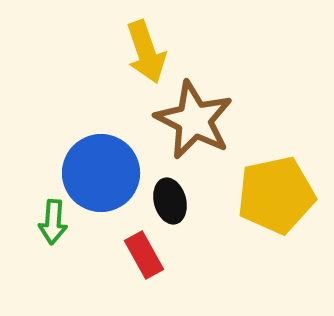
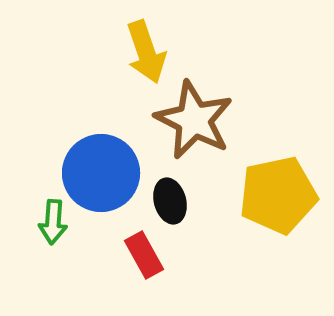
yellow pentagon: moved 2 px right
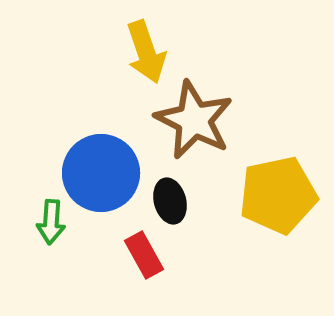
green arrow: moved 2 px left
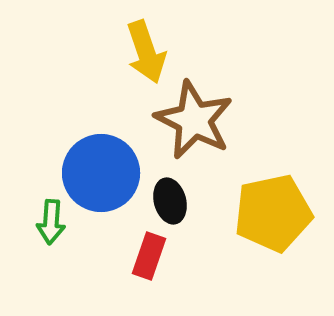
yellow pentagon: moved 5 px left, 18 px down
red rectangle: moved 5 px right, 1 px down; rotated 48 degrees clockwise
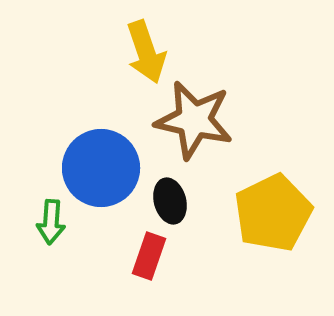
brown star: rotated 14 degrees counterclockwise
blue circle: moved 5 px up
yellow pentagon: rotated 14 degrees counterclockwise
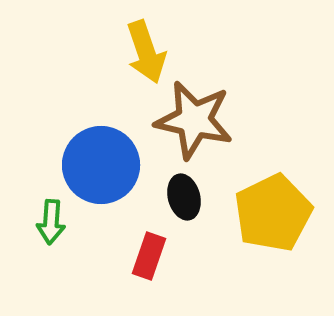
blue circle: moved 3 px up
black ellipse: moved 14 px right, 4 px up
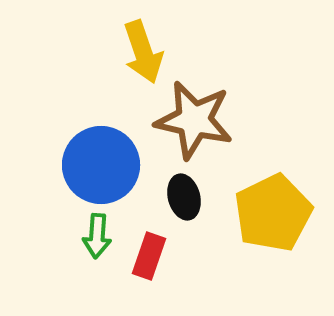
yellow arrow: moved 3 px left
green arrow: moved 46 px right, 14 px down
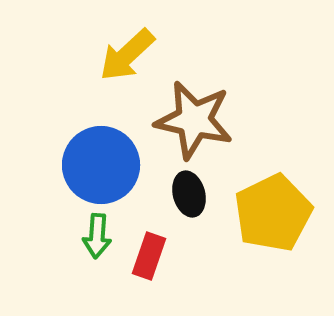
yellow arrow: moved 16 px left, 3 px down; rotated 66 degrees clockwise
black ellipse: moved 5 px right, 3 px up
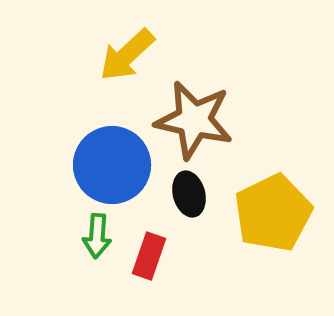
blue circle: moved 11 px right
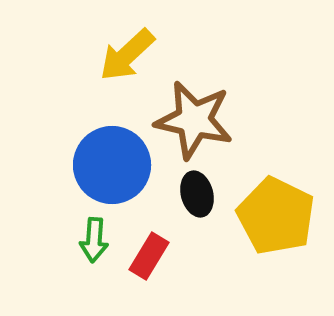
black ellipse: moved 8 px right
yellow pentagon: moved 3 px right, 3 px down; rotated 20 degrees counterclockwise
green arrow: moved 3 px left, 4 px down
red rectangle: rotated 12 degrees clockwise
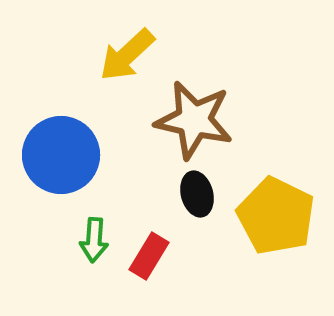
blue circle: moved 51 px left, 10 px up
